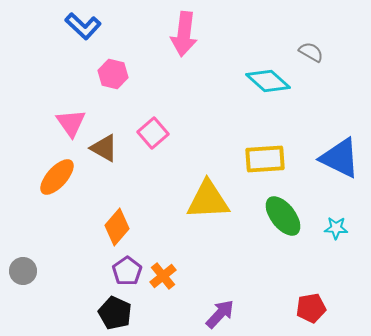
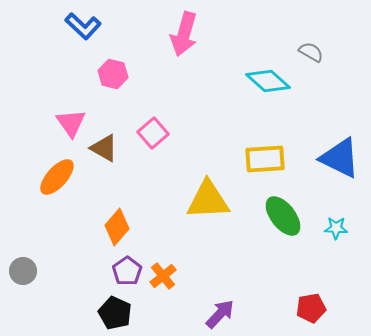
pink arrow: rotated 9 degrees clockwise
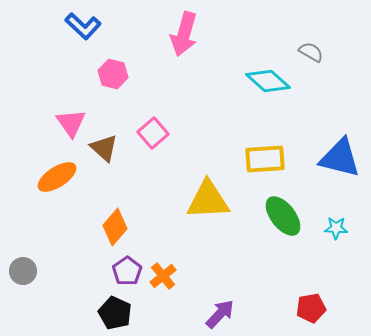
brown triangle: rotated 12 degrees clockwise
blue triangle: rotated 12 degrees counterclockwise
orange ellipse: rotated 15 degrees clockwise
orange diamond: moved 2 px left
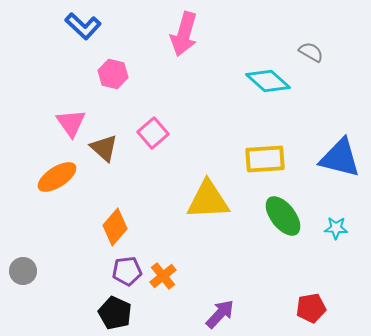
purple pentagon: rotated 28 degrees clockwise
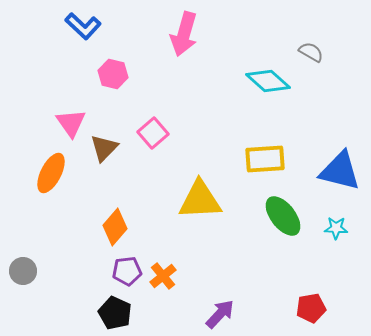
brown triangle: rotated 32 degrees clockwise
blue triangle: moved 13 px down
orange ellipse: moved 6 px left, 4 px up; rotated 30 degrees counterclockwise
yellow triangle: moved 8 px left
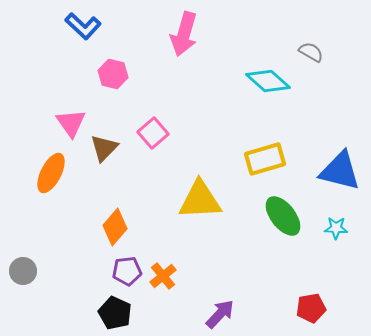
yellow rectangle: rotated 12 degrees counterclockwise
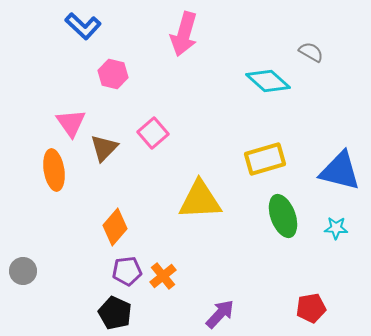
orange ellipse: moved 3 px right, 3 px up; rotated 36 degrees counterclockwise
green ellipse: rotated 18 degrees clockwise
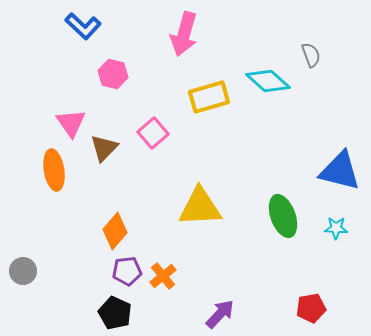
gray semicircle: moved 3 px down; rotated 40 degrees clockwise
yellow rectangle: moved 56 px left, 62 px up
yellow triangle: moved 7 px down
orange diamond: moved 4 px down
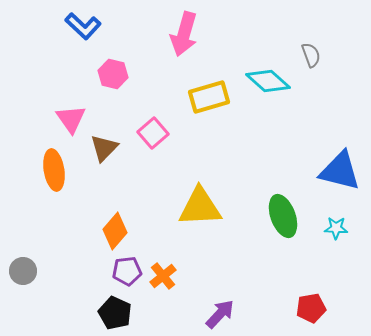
pink triangle: moved 4 px up
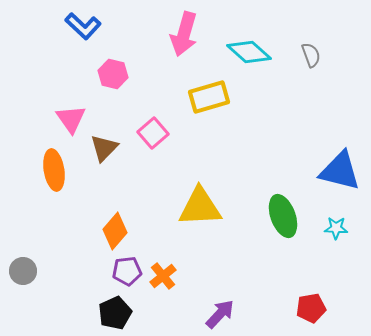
cyan diamond: moved 19 px left, 29 px up
black pentagon: rotated 24 degrees clockwise
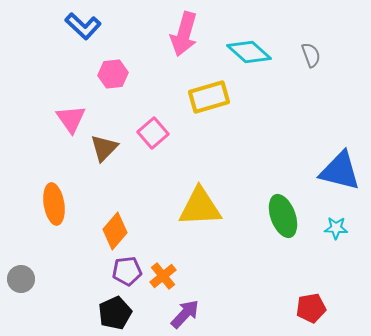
pink hexagon: rotated 20 degrees counterclockwise
orange ellipse: moved 34 px down
gray circle: moved 2 px left, 8 px down
purple arrow: moved 35 px left
